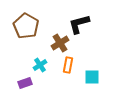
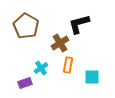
cyan cross: moved 1 px right, 3 px down
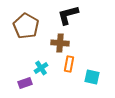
black L-shape: moved 11 px left, 9 px up
brown cross: rotated 36 degrees clockwise
orange rectangle: moved 1 px right, 1 px up
cyan square: rotated 14 degrees clockwise
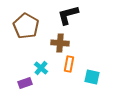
cyan cross: rotated 16 degrees counterclockwise
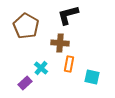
purple rectangle: rotated 24 degrees counterclockwise
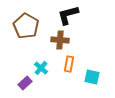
brown cross: moved 3 px up
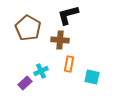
brown pentagon: moved 2 px right, 2 px down
cyan cross: moved 3 px down; rotated 24 degrees clockwise
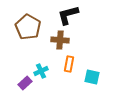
brown pentagon: moved 1 px up
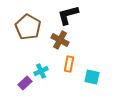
brown cross: rotated 24 degrees clockwise
